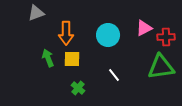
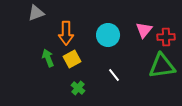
pink triangle: moved 2 px down; rotated 24 degrees counterclockwise
yellow square: rotated 30 degrees counterclockwise
green triangle: moved 1 px right, 1 px up
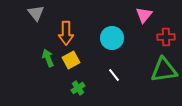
gray triangle: rotated 48 degrees counterclockwise
pink triangle: moved 15 px up
cyan circle: moved 4 px right, 3 px down
yellow square: moved 1 px left, 1 px down
green triangle: moved 2 px right, 4 px down
green cross: rotated 16 degrees clockwise
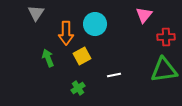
gray triangle: rotated 12 degrees clockwise
cyan circle: moved 17 px left, 14 px up
yellow square: moved 11 px right, 4 px up
white line: rotated 64 degrees counterclockwise
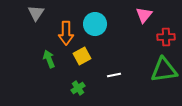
green arrow: moved 1 px right, 1 px down
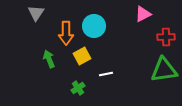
pink triangle: moved 1 px left, 1 px up; rotated 24 degrees clockwise
cyan circle: moved 1 px left, 2 px down
white line: moved 8 px left, 1 px up
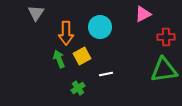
cyan circle: moved 6 px right, 1 px down
green arrow: moved 10 px right
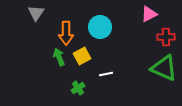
pink triangle: moved 6 px right
green arrow: moved 2 px up
green triangle: moved 2 px up; rotated 32 degrees clockwise
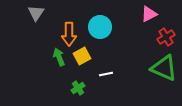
orange arrow: moved 3 px right, 1 px down
red cross: rotated 30 degrees counterclockwise
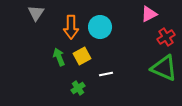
orange arrow: moved 2 px right, 7 px up
